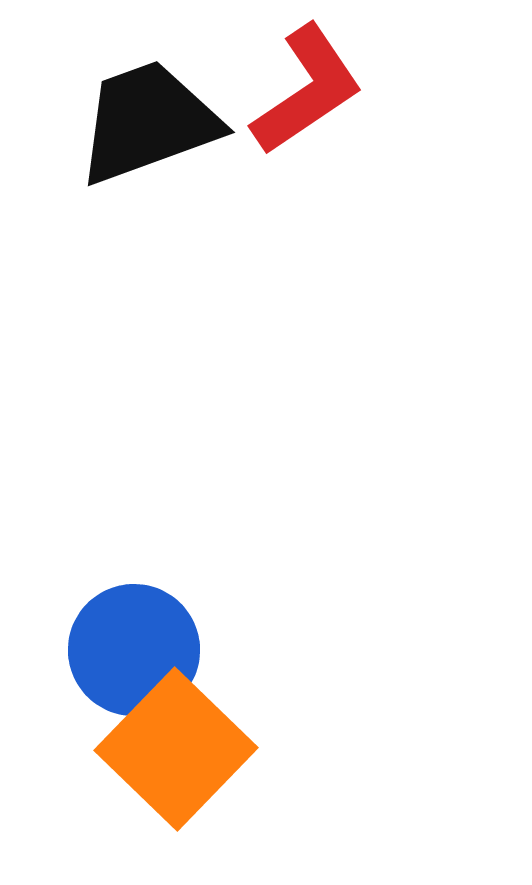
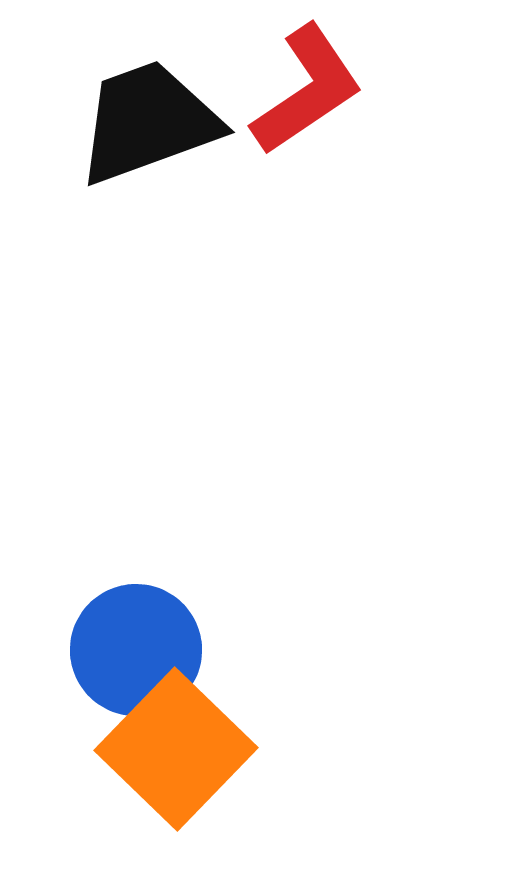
blue circle: moved 2 px right
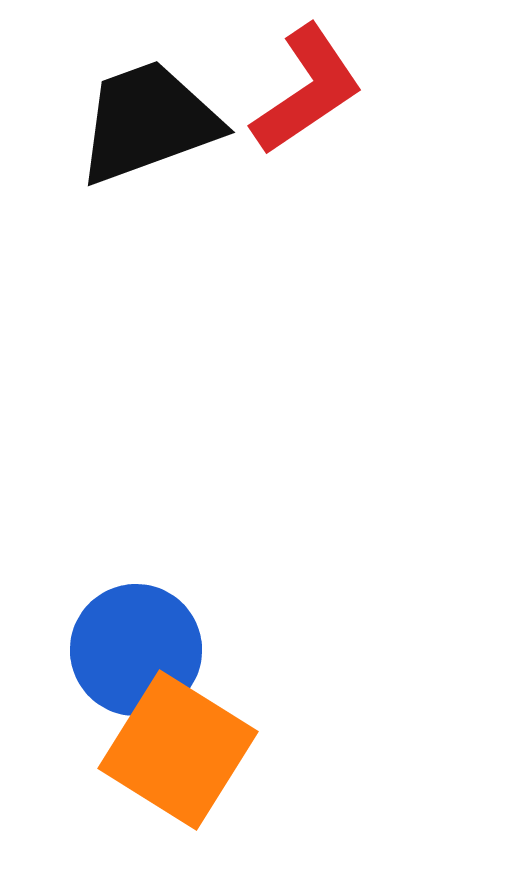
orange square: moved 2 px right, 1 px down; rotated 12 degrees counterclockwise
